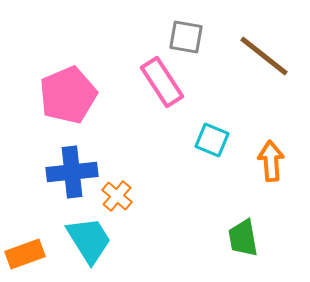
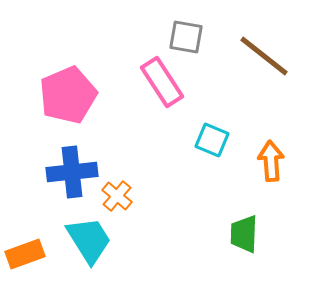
green trapezoid: moved 1 px right, 4 px up; rotated 12 degrees clockwise
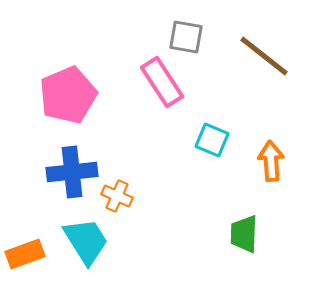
orange cross: rotated 16 degrees counterclockwise
cyan trapezoid: moved 3 px left, 1 px down
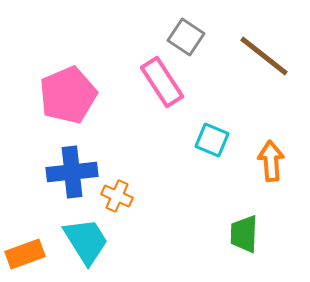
gray square: rotated 24 degrees clockwise
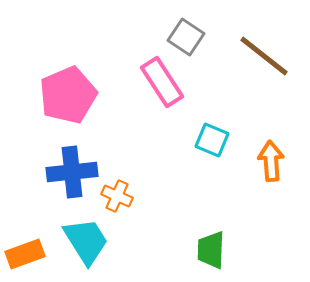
green trapezoid: moved 33 px left, 16 px down
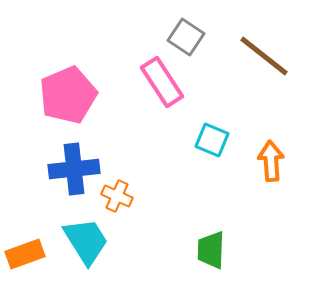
blue cross: moved 2 px right, 3 px up
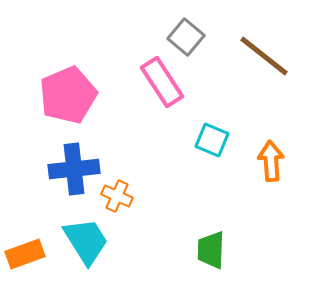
gray square: rotated 6 degrees clockwise
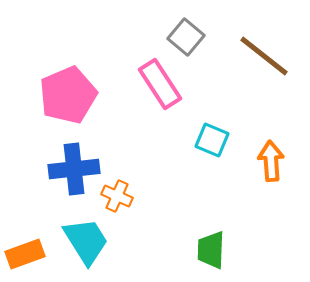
pink rectangle: moved 2 px left, 2 px down
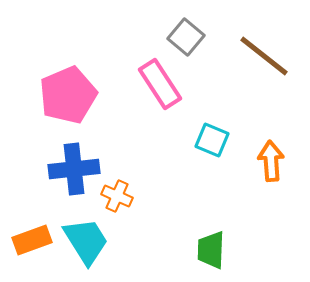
orange rectangle: moved 7 px right, 14 px up
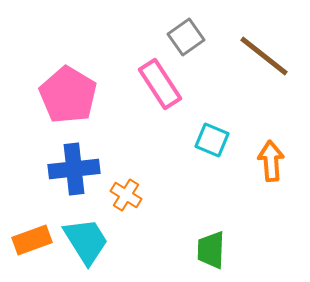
gray square: rotated 15 degrees clockwise
pink pentagon: rotated 18 degrees counterclockwise
orange cross: moved 9 px right, 1 px up; rotated 8 degrees clockwise
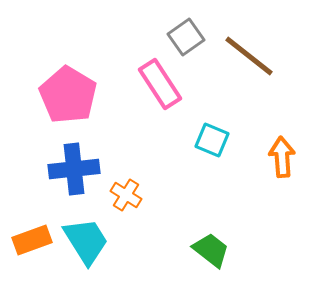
brown line: moved 15 px left
orange arrow: moved 11 px right, 4 px up
green trapezoid: rotated 126 degrees clockwise
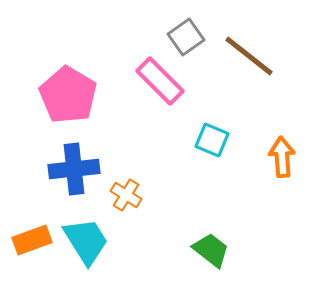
pink rectangle: moved 3 px up; rotated 12 degrees counterclockwise
